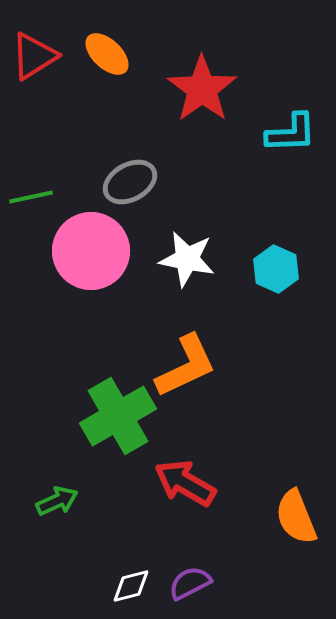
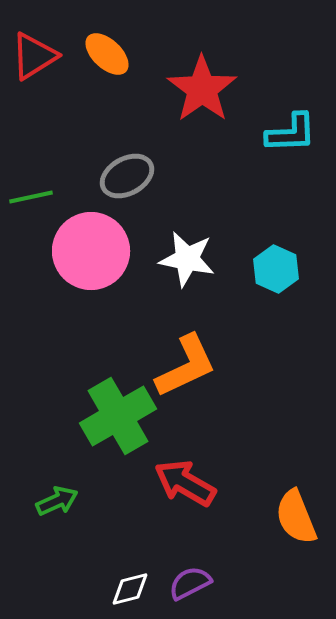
gray ellipse: moved 3 px left, 6 px up
white diamond: moved 1 px left, 3 px down
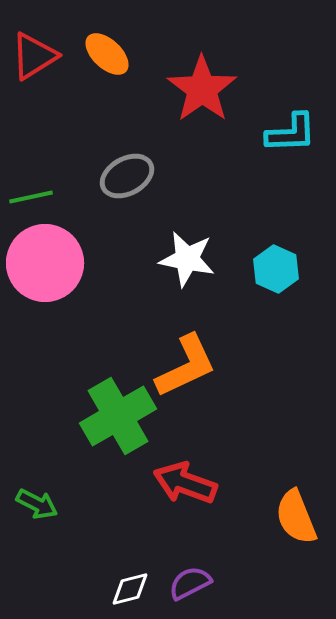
pink circle: moved 46 px left, 12 px down
red arrow: rotated 10 degrees counterclockwise
green arrow: moved 20 px left, 3 px down; rotated 51 degrees clockwise
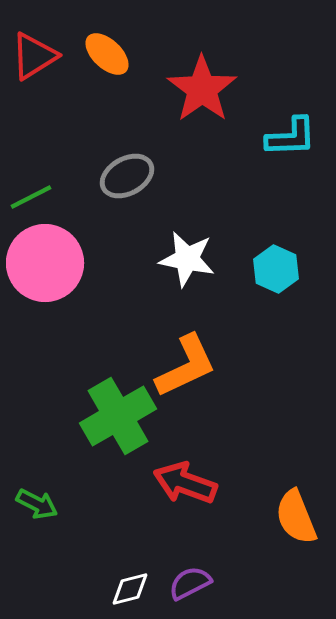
cyan L-shape: moved 4 px down
green line: rotated 15 degrees counterclockwise
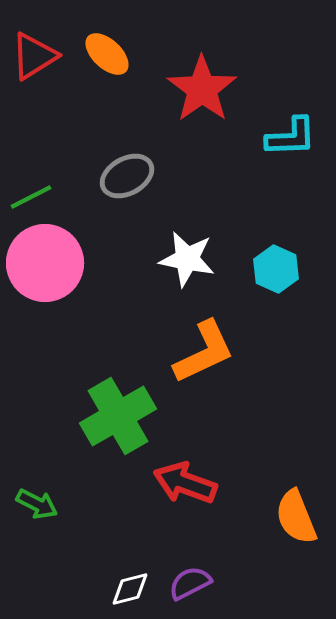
orange L-shape: moved 18 px right, 14 px up
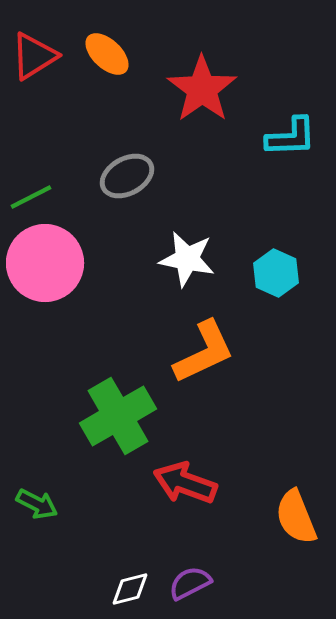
cyan hexagon: moved 4 px down
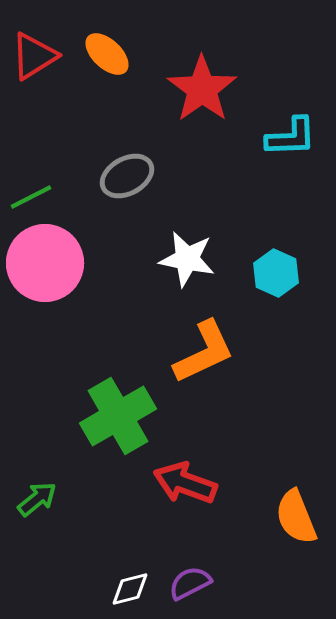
green arrow: moved 5 px up; rotated 66 degrees counterclockwise
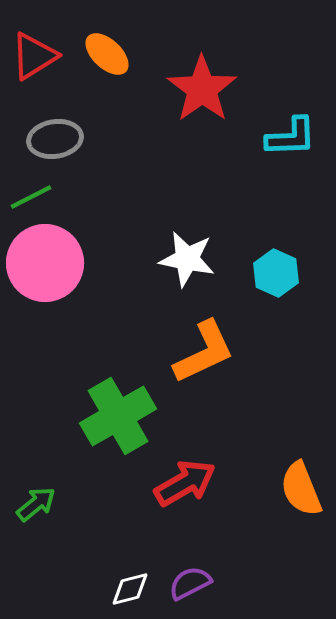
gray ellipse: moved 72 px left, 37 px up; rotated 20 degrees clockwise
red arrow: rotated 130 degrees clockwise
green arrow: moved 1 px left, 5 px down
orange semicircle: moved 5 px right, 28 px up
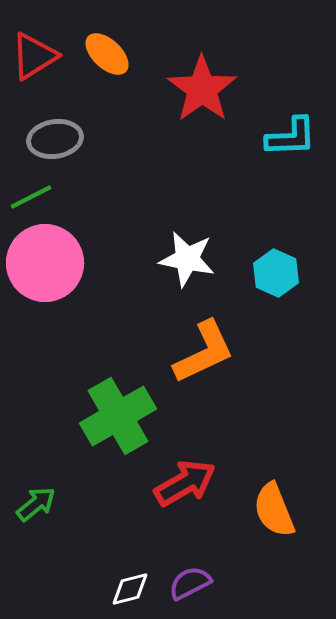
orange semicircle: moved 27 px left, 21 px down
